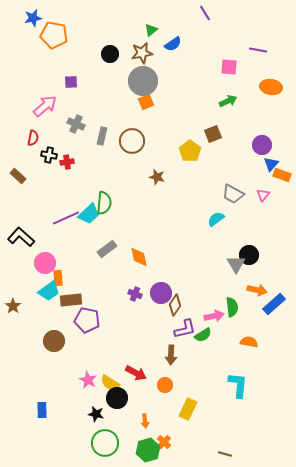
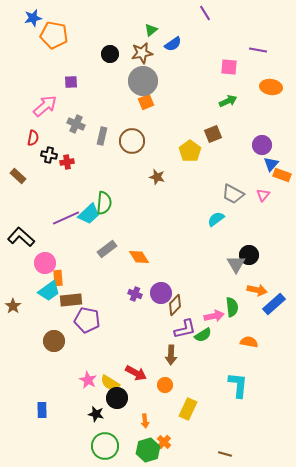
orange diamond at (139, 257): rotated 20 degrees counterclockwise
brown diamond at (175, 305): rotated 10 degrees clockwise
green circle at (105, 443): moved 3 px down
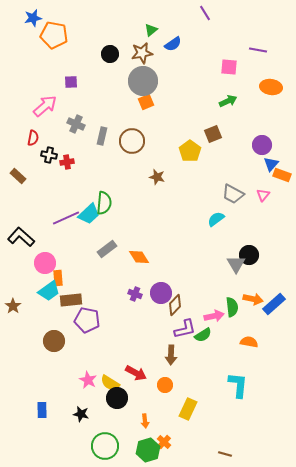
orange arrow at (257, 290): moved 4 px left, 9 px down
black star at (96, 414): moved 15 px left
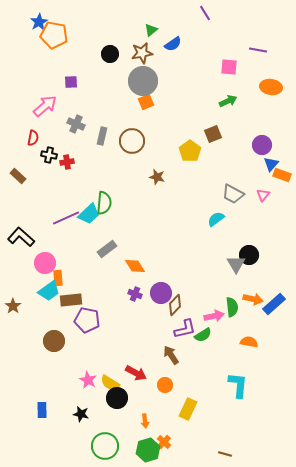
blue star at (33, 18): moved 6 px right, 4 px down; rotated 18 degrees counterclockwise
orange diamond at (139, 257): moved 4 px left, 9 px down
brown arrow at (171, 355): rotated 144 degrees clockwise
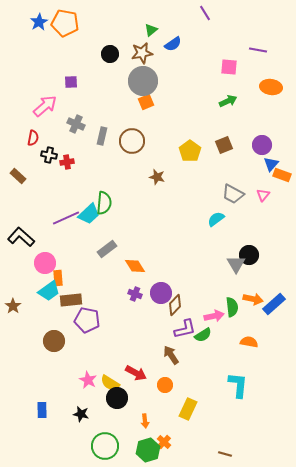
orange pentagon at (54, 35): moved 11 px right, 12 px up
brown square at (213, 134): moved 11 px right, 11 px down
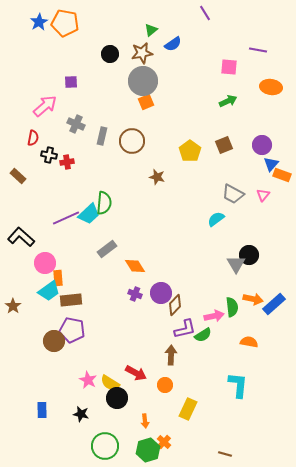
purple pentagon at (87, 320): moved 15 px left, 10 px down
brown arrow at (171, 355): rotated 36 degrees clockwise
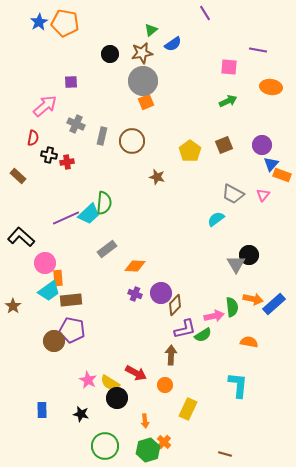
orange diamond at (135, 266): rotated 55 degrees counterclockwise
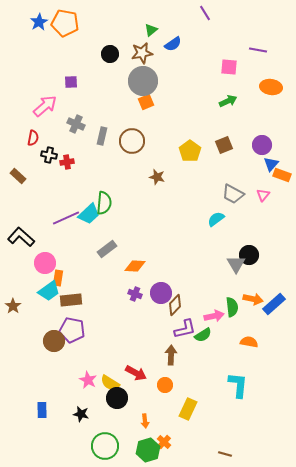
orange rectangle at (58, 278): rotated 14 degrees clockwise
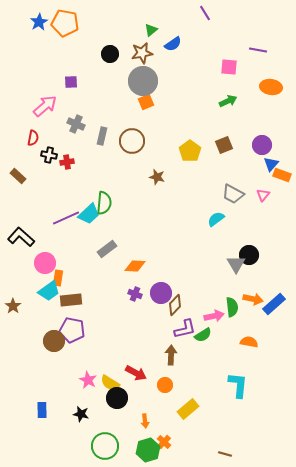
yellow rectangle at (188, 409): rotated 25 degrees clockwise
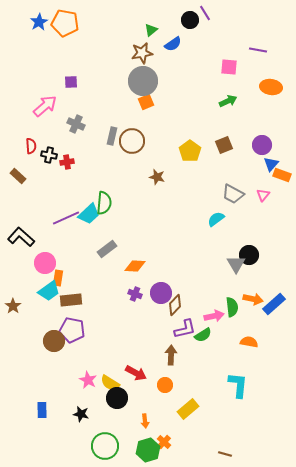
black circle at (110, 54): moved 80 px right, 34 px up
gray rectangle at (102, 136): moved 10 px right
red semicircle at (33, 138): moved 2 px left, 8 px down; rotated 14 degrees counterclockwise
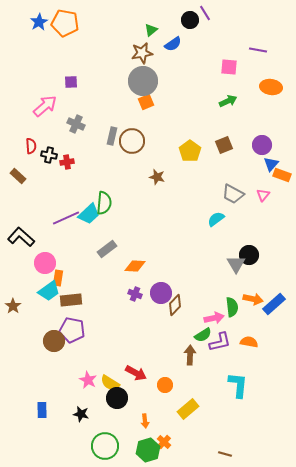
pink arrow at (214, 316): moved 2 px down
purple L-shape at (185, 329): moved 35 px right, 13 px down
brown arrow at (171, 355): moved 19 px right
